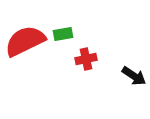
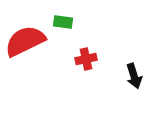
green rectangle: moved 12 px up; rotated 18 degrees clockwise
black arrow: rotated 40 degrees clockwise
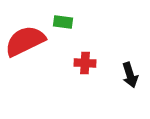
red cross: moved 1 px left, 4 px down; rotated 15 degrees clockwise
black arrow: moved 4 px left, 1 px up
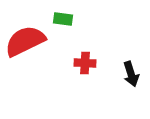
green rectangle: moved 3 px up
black arrow: moved 1 px right, 1 px up
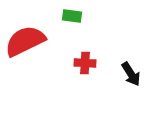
green rectangle: moved 9 px right, 3 px up
black arrow: rotated 15 degrees counterclockwise
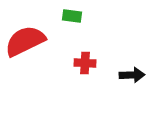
black arrow: moved 1 px right, 1 px down; rotated 60 degrees counterclockwise
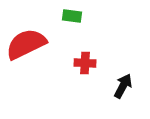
red semicircle: moved 1 px right, 3 px down
black arrow: moved 9 px left, 11 px down; rotated 60 degrees counterclockwise
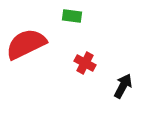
red cross: rotated 25 degrees clockwise
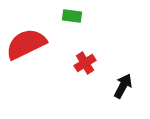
red cross: rotated 30 degrees clockwise
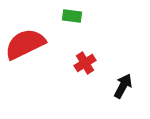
red semicircle: moved 1 px left
